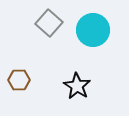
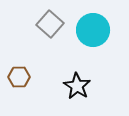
gray square: moved 1 px right, 1 px down
brown hexagon: moved 3 px up
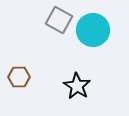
gray square: moved 9 px right, 4 px up; rotated 12 degrees counterclockwise
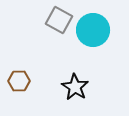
brown hexagon: moved 4 px down
black star: moved 2 px left, 1 px down
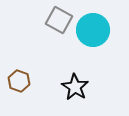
brown hexagon: rotated 20 degrees clockwise
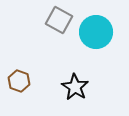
cyan circle: moved 3 px right, 2 px down
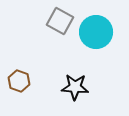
gray square: moved 1 px right, 1 px down
black star: rotated 28 degrees counterclockwise
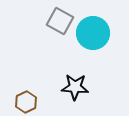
cyan circle: moved 3 px left, 1 px down
brown hexagon: moved 7 px right, 21 px down; rotated 15 degrees clockwise
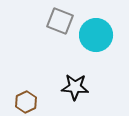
gray square: rotated 8 degrees counterclockwise
cyan circle: moved 3 px right, 2 px down
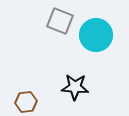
brown hexagon: rotated 20 degrees clockwise
